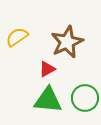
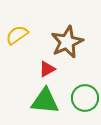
yellow semicircle: moved 2 px up
green triangle: moved 3 px left, 1 px down
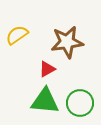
brown star: rotated 16 degrees clockwise
green circle: moved 5 px left, 5 px down
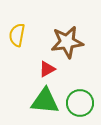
yellow semicircle: rotated 45 degrees counterclockwise
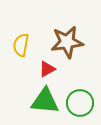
yellow semicircle: moved 4 px right, 10 px down
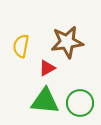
yellow semicircle: moved 1 px down
red triangle: moved 1 px up
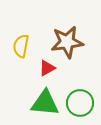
green triangle: moved 2 px down
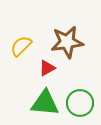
yellow semicircle: rotated 35 degrees clockwise
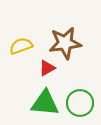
brown star: moved 2 px left, 1 px down
yellow semicircle: rotated 25 degrees clockwise
